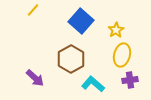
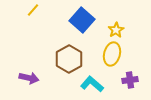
blue square: moved 1 px right, 1 px up
yellow ellipse: moved 10 px left, 1 px up
brown hexagon: moved 2 px left
purple arrow: moved 6 px left; rotated 30 degrees counterclockwise
cyan L-shape: moved 1 px left
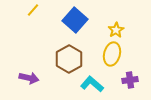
blue square: moved 7 px left
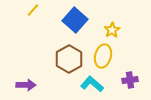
yellow star: moved 4 px left
yellow ellipse: moved 9 px left, 2 px down
purple arrow: moved 3 px left, 7 px down; rotated 12 degrees counterclockwise
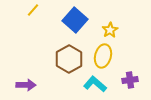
yellow star: moved 2 px left
cyan L-shape: moved 3 px right
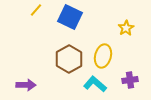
yellow line: moved 3 px right
blue square: moved 5 px left, 3 px up; rotated 15 degrees counterclockwise
yellow star: moved 16 px right, 2 px up
